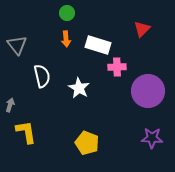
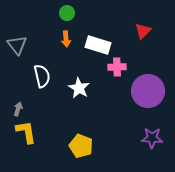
red triangle: moved 1 px right, 2 px down
gray arrow: moved 8 px right, 4 px down
yellow pentagon: moved 6 px left, 3 px down
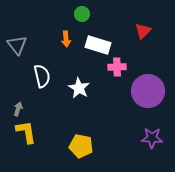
green circle: moved 15 px right, 1 px down
yellow pentagon: rotated 10 degrees counterclockwise
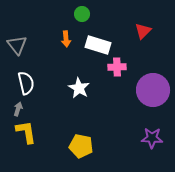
white semicircle: moved 16 px left, 7 px down
purple circle: moved 5 px right, 1 px up
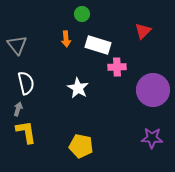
white star: moved 1 px left
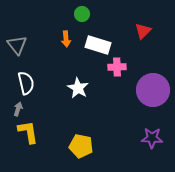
yellow L-shape: moved 2 px right
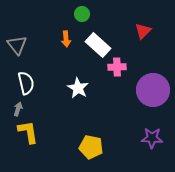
white rectangle: rotated 25 degrees clockwise
yellow pentagon: moved 10 px right, 1 px down
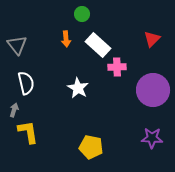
red triangle: moved 9 px right, 8 px down
gray arrow: moved 4 px left, 1 px down
